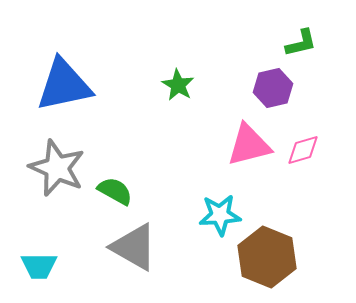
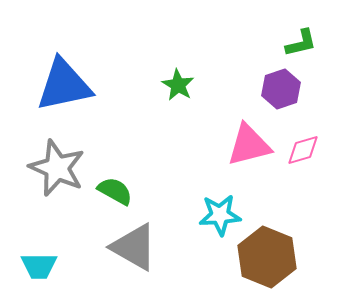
purple hexagon: moved 8 px right, 1 px down; rotated 6 degrees counterclockwise
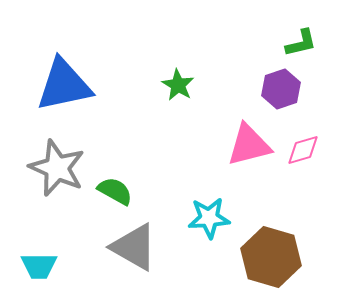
cyan star: moved 11 px left, 3 px down
brown hexagon: moved 4 px right; rotated 6 degrees counterclockwise
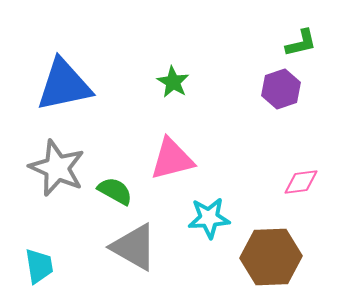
green star: moved 5 px left, 3 px up
pink triangle: moved 77 px left, 14 px down
pink diamond: moved 2 px left, 32 px down; rotated 9 degrees clockwise
brown hexagon: rotated 18 degrees counterclockwise
cyan trapezoid: rotated 99 degrees counterclockwise
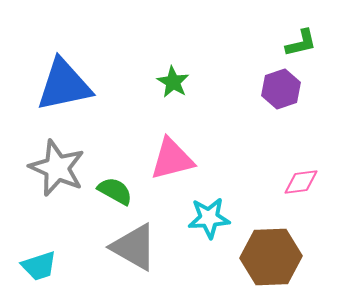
cyan trapezoid: rotated 81 degrees clockwise
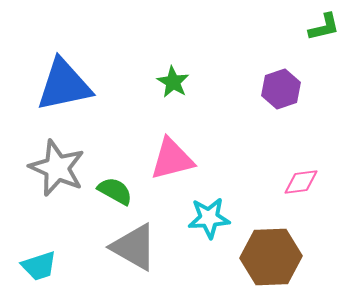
green L-shape: moved 23 px right, 16 px up
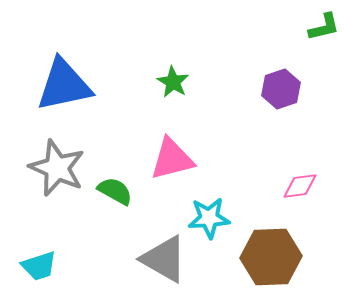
pink diamond: moved 1 px left, 4 px down
gray triangle: moved 30 px right, 12 px down
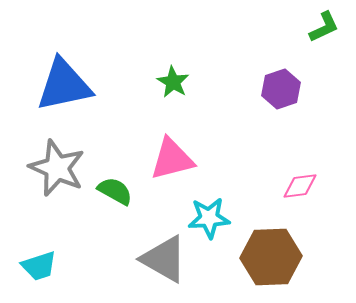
green L-shape: rotated 12 degrees counterclockwise
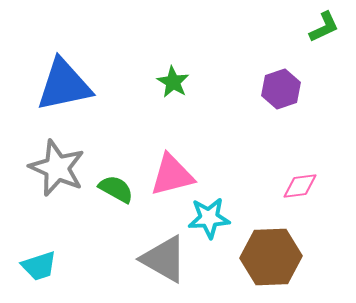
pink triangle: moved 16 px down
green semicircle: moved 1 px right, 2 px up
